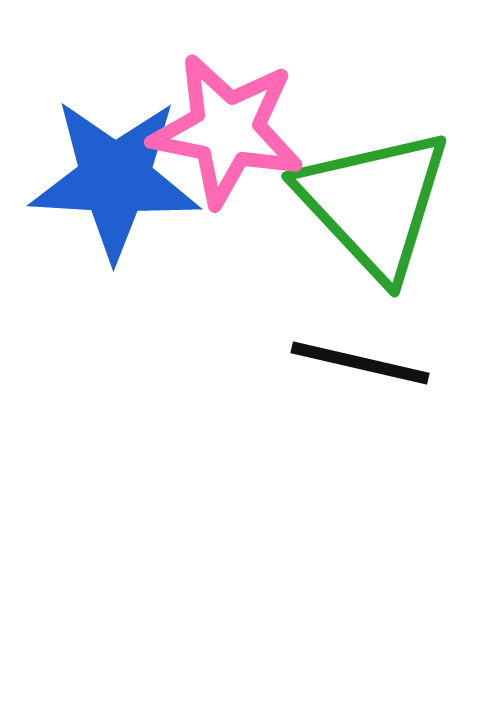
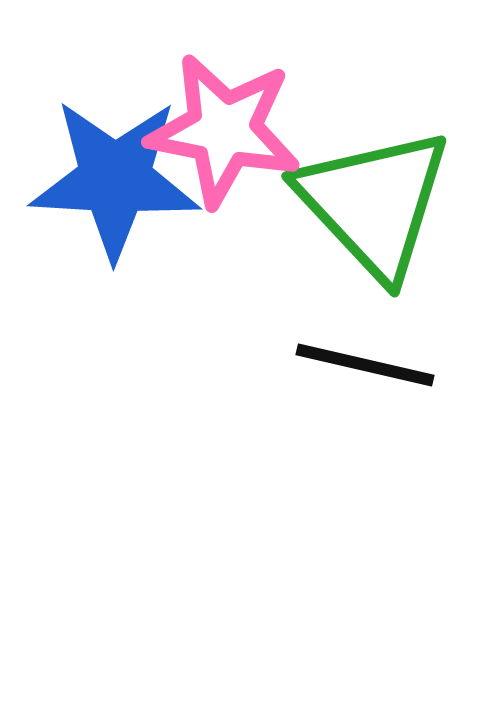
pink star: moved 3 px left
black line: moved 5 px right, 2 px down
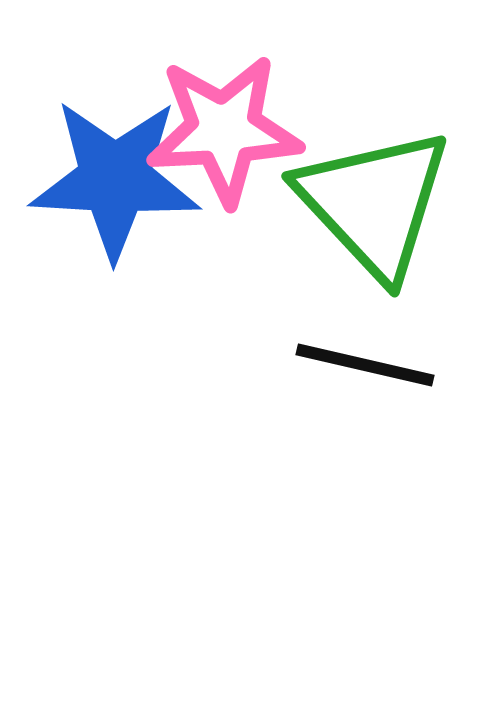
pink star: rotated 14 degrees counterclockwise
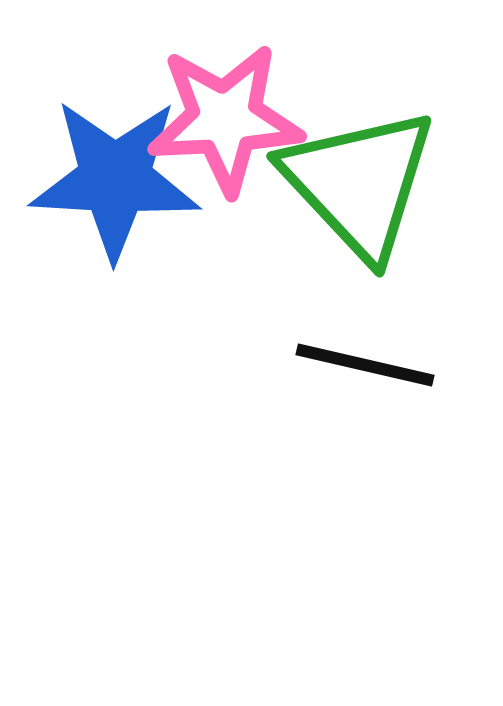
pink star: moved 1 px right, 11 px up
green triangle: moved 15 px left, 20 px up
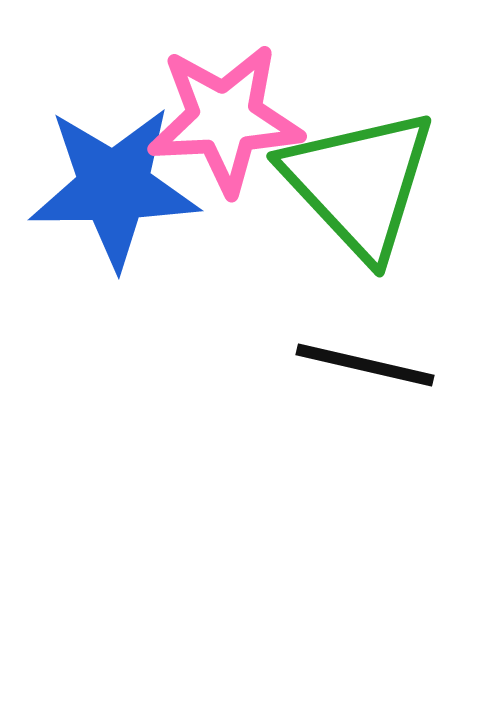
blue star: moved 1 px left, 8 px down; rotated 4 degrees counterclockwise
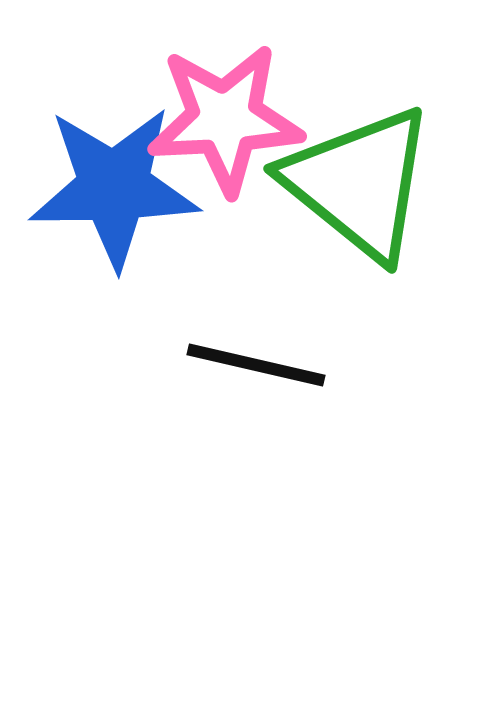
green triangle: rotated 8 degrees counterclockwise
black line: moved 109 px left
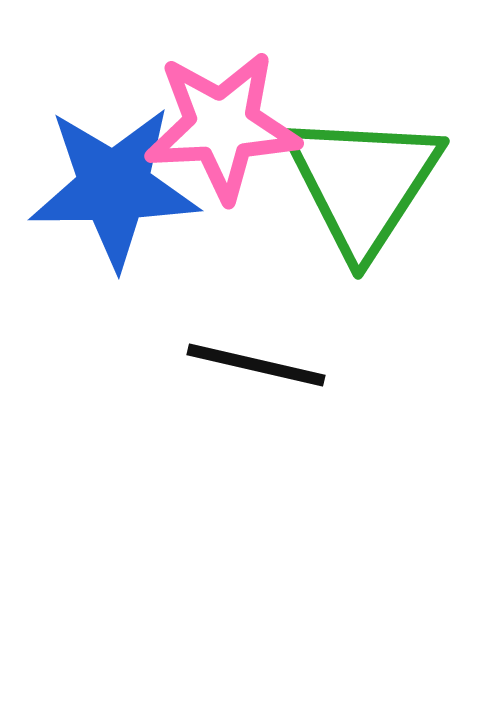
pink star: moved 3 px left, 7 px down
green triangle: moved 4 px right; rotated 24 degrees clockwise
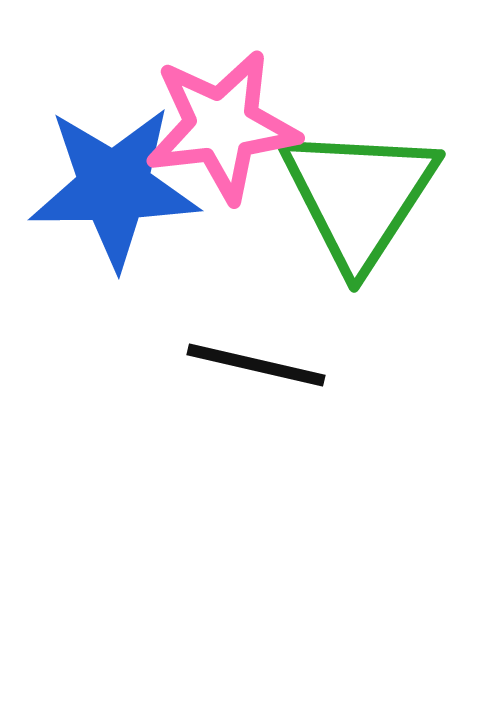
pink star: rotated 4 degrees counterclockwise
green triangle: moved 4 px left, 13 px down
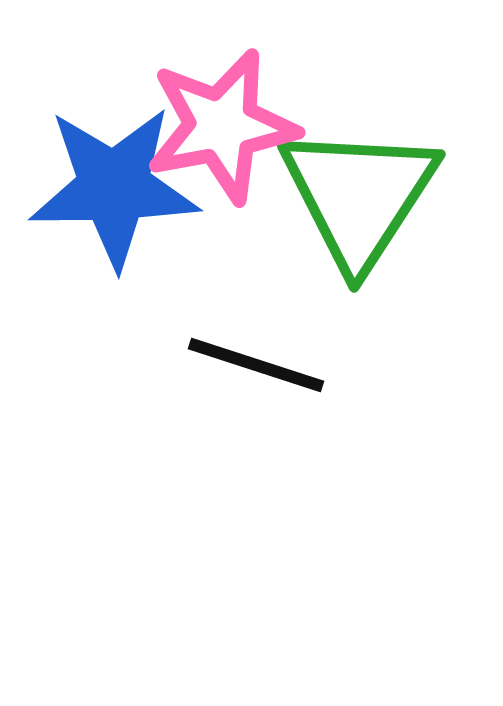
pink star: rotated 4 degrees counterclockwise
black line: rotated 5 degrees clockwise
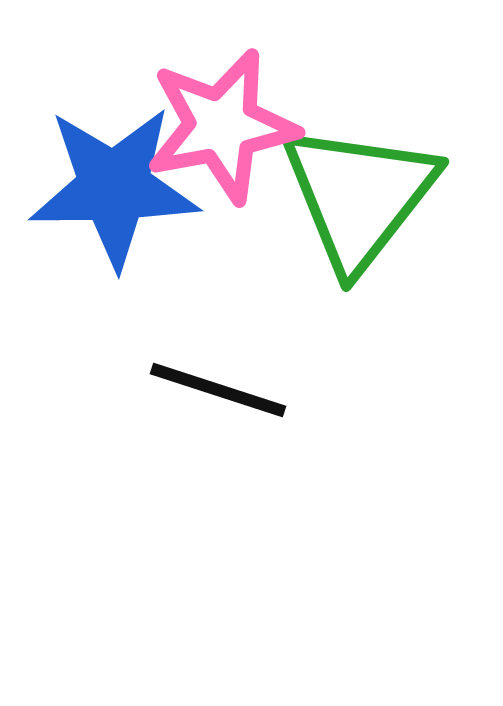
green triangle: rotated 5 degrees clockwise
black line: moved 38 px left, 25 px down
